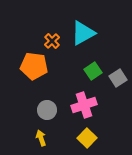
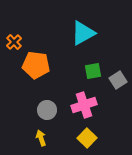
orange cross: moved 38 px left, 1 px down
orange pentagon: moved 2 px right, 1 px up
green square: rotated 24 degrees clockwise
gray square: moved 2 px down
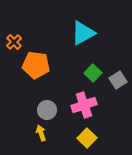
green square: moved 2 px down; rotated 36 degrees counterclockwise
yellow arrow: moved 5 px up
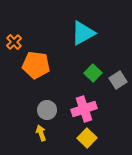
pink cross: moved 4 px down
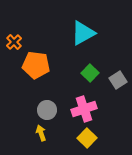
green square: moved 3 px left
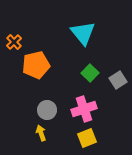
cyan triangle: rotated 40 degrees counterclockwise
orange pentagon: rotated 20 degrees counterclockwise
yellow square: rotated 24 degrees clockwise
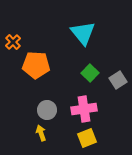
orange cross: moved 1 px left
orange pentagon: rotated 16 degrees clockwise
pink cross: rotated 10 degrees clockwise
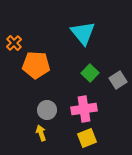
orange cross: moved 1 px right, 1 px down
